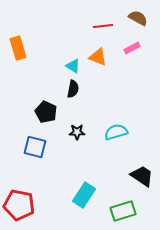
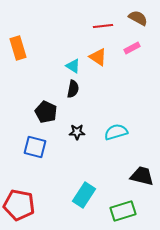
orange triangle: rotated 12 degrees clockwise
black trapezoid: rotated 20 degrees counterclockwise
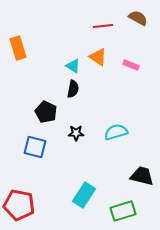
pink rectangle: moved 1 px left, 17 px down; rotated 49 degrees clockwise
black star: moved 1 px left, 1 px down
